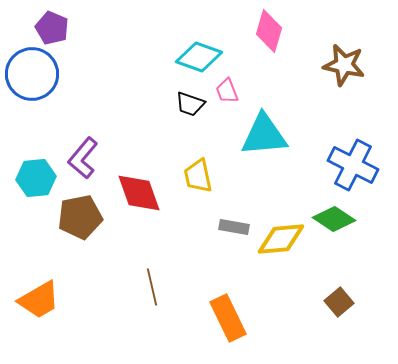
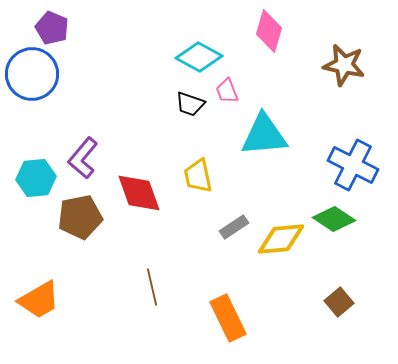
cyan diamond: rotated 9 degrees clockwise
gray rectangle: rotated 44 degrees counterclockwise
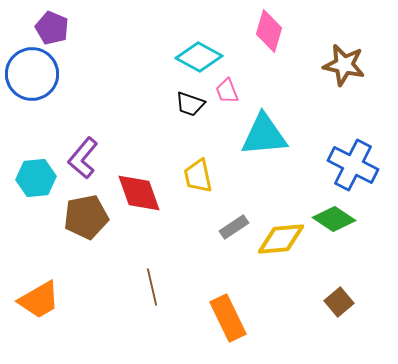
brown pentagon: moved 6 px right
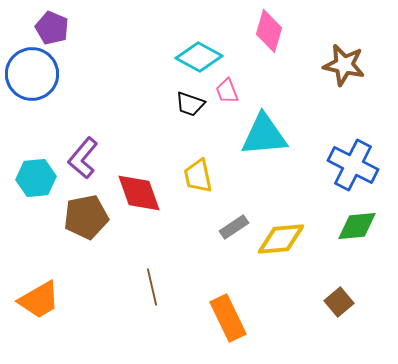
green diamond: moved 23 px right, 7 px down; rotated 39 degrees counterclockwise
